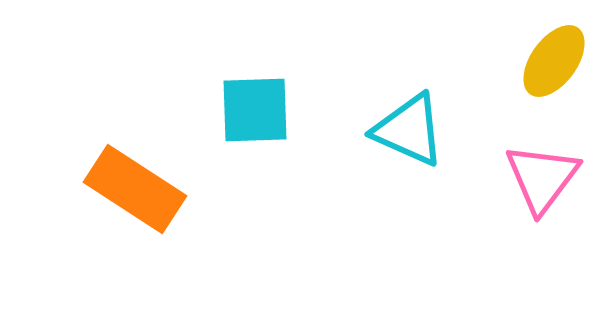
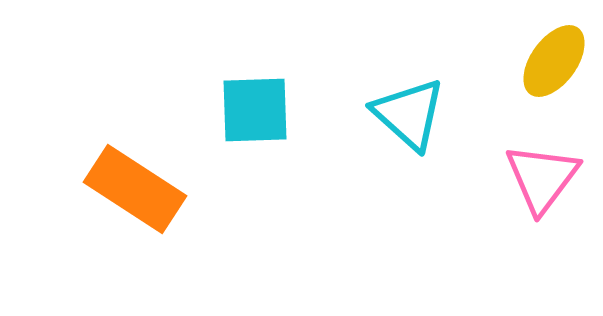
cyan triangle: moved 16 px up; rotated 18 degrees clockwise
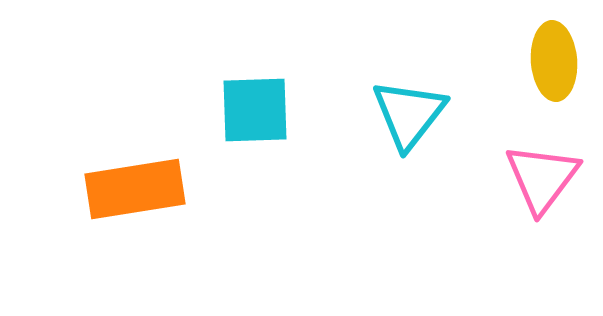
yellow ellipse: rotated 40 degrees counterclockwise
cyan triangle: rotated 26 degrees clockwise
orange rectangle: rotated 42 degrees counterclockwise
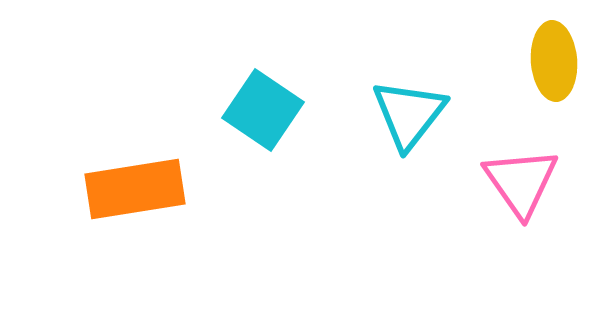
cyan square: moved 8 px right; rotated 36 degrees clockwise
pink triangle: moved 21 px left, 4 px down; rotated 12 degrees counterclockwise
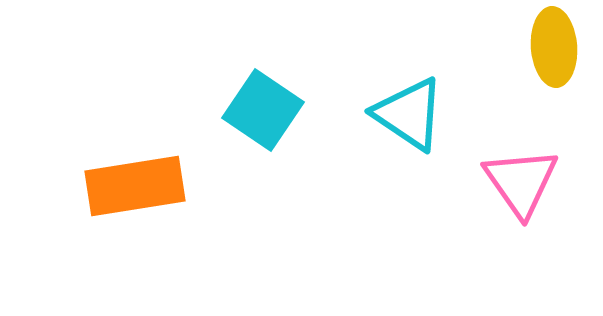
yellow ellipse: moved 14 px up
cyan triangle: rotated 34 degrees counterclockwise
orange rectangle: moved 3 px up
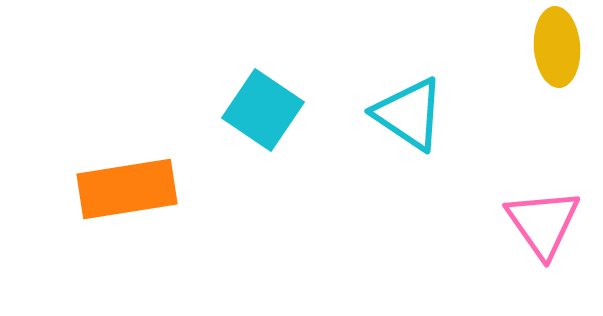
yellow ellipse: moved 3 px right
pink triangle: moved 22 px right, 41 px down
orange rectangle: moved 8 px left, 3 px down
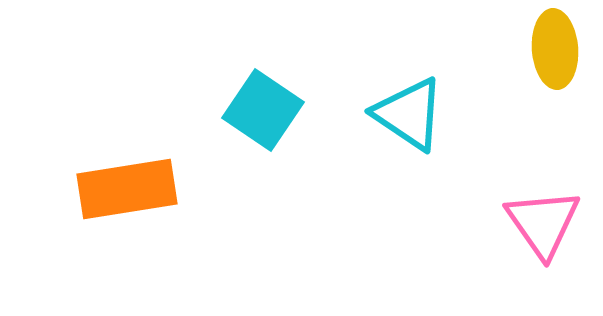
yellow ellipse: moved 2 px left, 2 px down
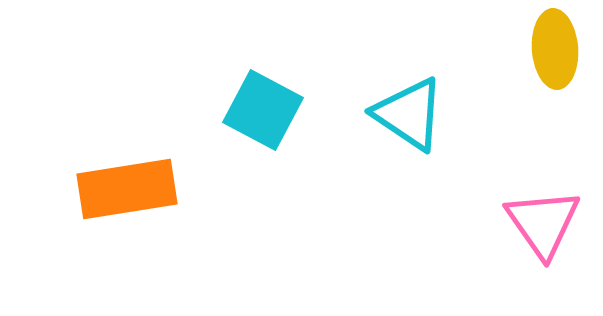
cyan square: rotated 6 degrees counterclockwise
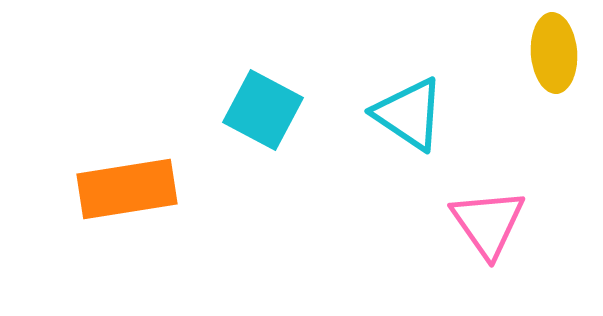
yellow ellipse: moved 1 px left, 4 px down
pink triangle: moved 55 px left
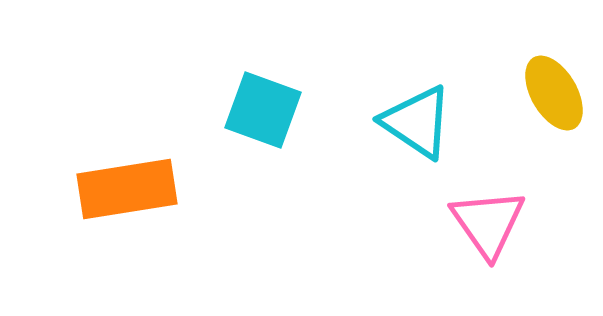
yellow ellipse: moved 40 px down; rotated 26 degrees counterclockwise
cyan square: rotated 8 degrees counterclockwise
cyan triangle: moved 8 px right, 8 px down
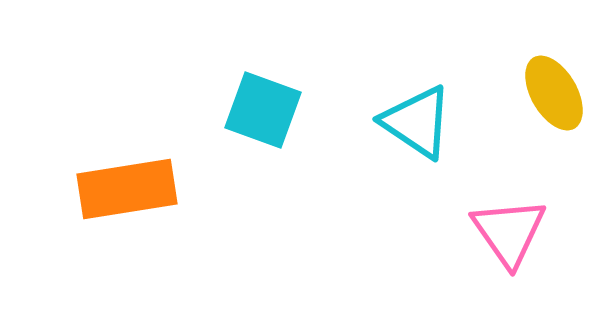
pink triangle: moved 21 px right, 9 px down
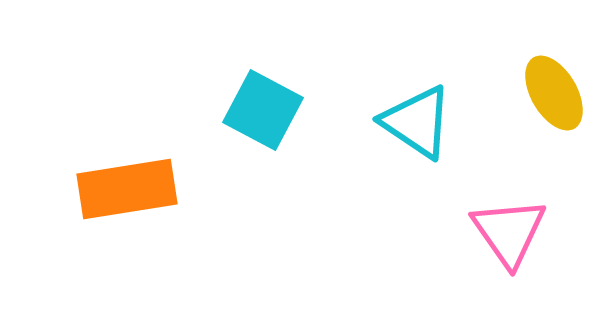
cyan square: rotated 8 degrees clockwise
